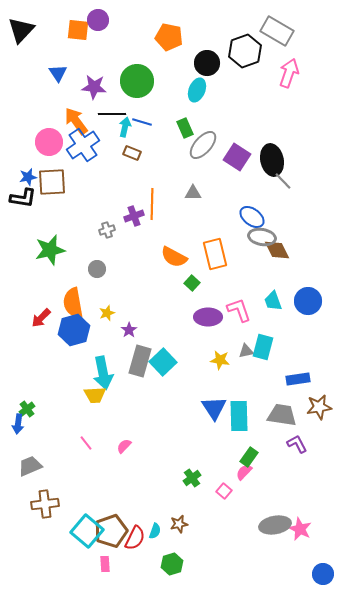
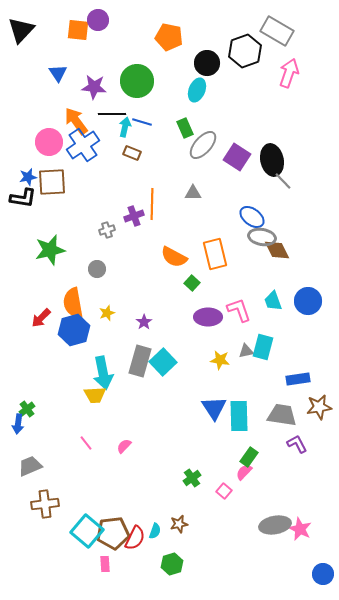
purple star at (129, 330): moved 15 px right, 8 px up
brown pentagon at (111, 531): moved 2 px right, 2 px down; rotated 12 degrees clockwise
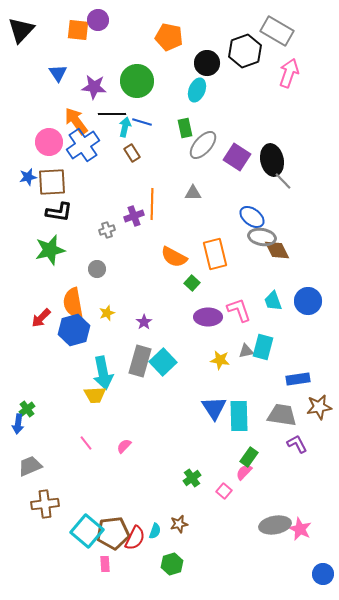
green rectangle at (185, 128): rotated 12 degrees clockwise
brown rectangle at (132, 153): rotated 36 degrees clockwise
black L-shape at (23, 198): moved 36 px right, 14 px down
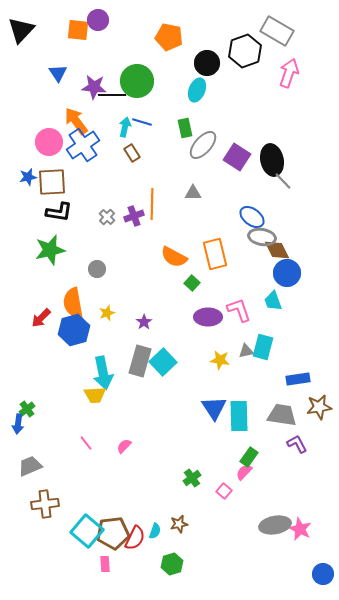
black line at (112, 114): moved 19 px up
gray cross at (107, 230): moved 13 px up; rotated 28 degrees counterclockwise
blue circle at (308, 301): moved 21 px left, 28 px up
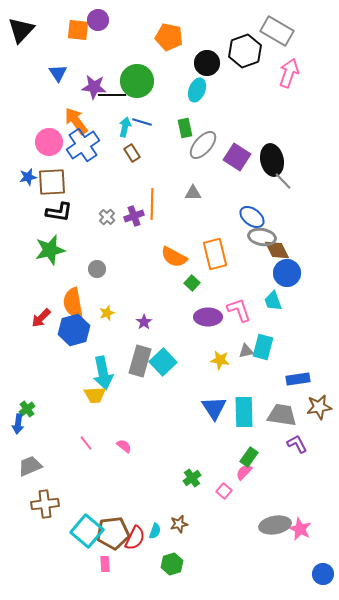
cyan rectangle at (239, 416): moved 5 px right, 4 px up
pink semicircle at (124, 446): rotated 84 degrees clockwise
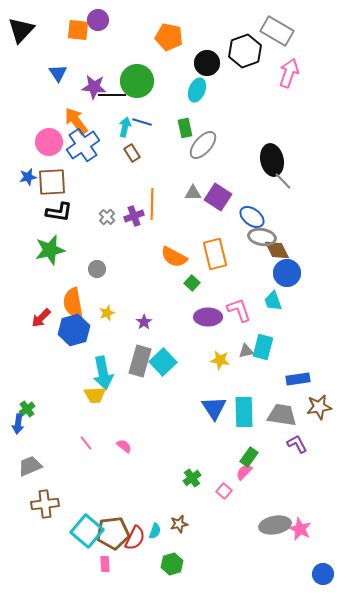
purple square at (237, 157): moved 19 px left, 40 px down
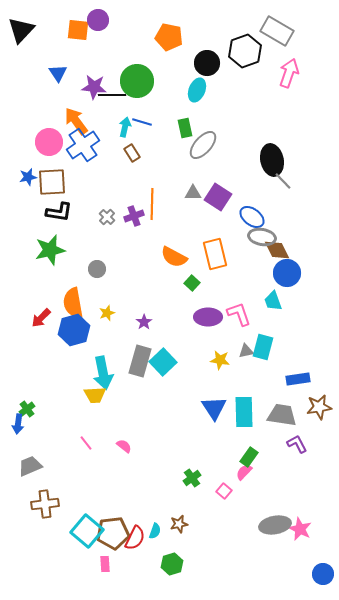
pink L-shape at (239, 310): moved 4 px down
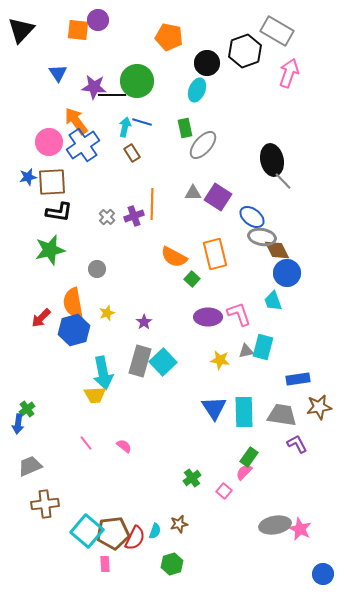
green square at (192, 283): moved 4 px up
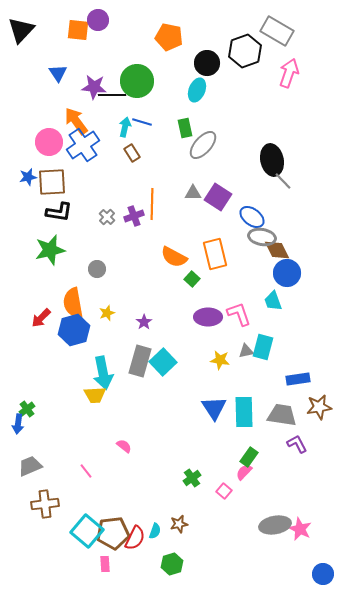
pink line at (86, 443): moved 28 px down
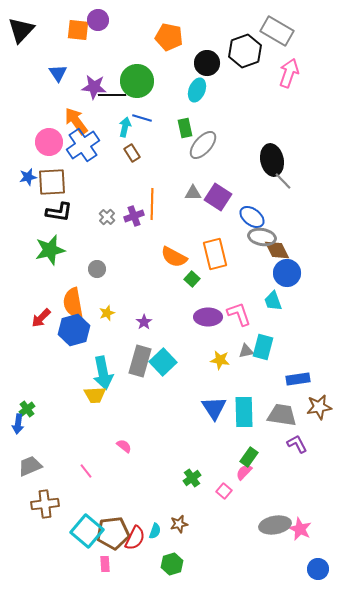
blue line at (142, 122): moved 4 px up
blue circle at (323, 574): moved 5 px left, 5 px up
